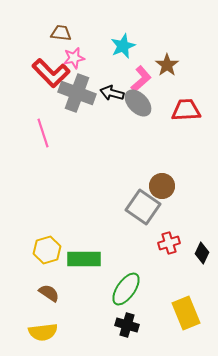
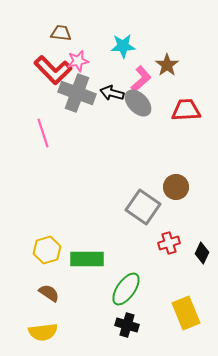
cyan star: rotated 20 degrees clockwise
pink star: moved 4 px right, 3 px down
red L-shape: moved 2 px right, 3 px up
brown circle: moved 14 px right, 1 px down
green rectangle: moved 3 px right
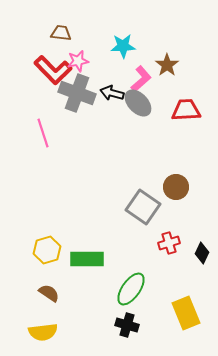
green ellipse: moved 5 px right
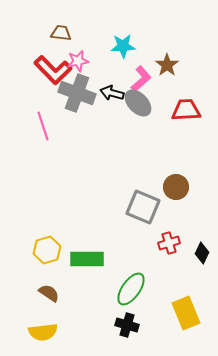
pink line: moved 7 px up
gray square: rotated 12 degrees counterclockwise
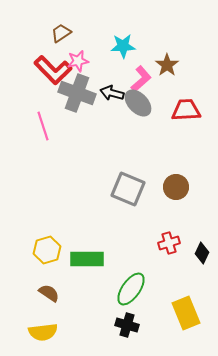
brown trapezoid: rotated 40 degrees counterclockwise
gray square: moved 15 px left, 18 px up
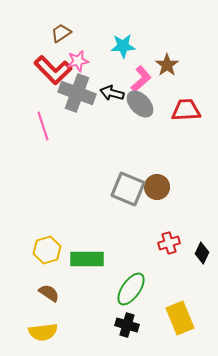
gray ellipse: moved 2 px right, 1 px down
brown circle: moved 19 px left
yellow rectangle: moved 6 px left, 5 px down
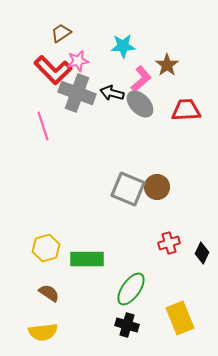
yellow hexagon: moved 1 px left, 2 px up
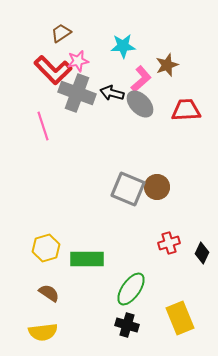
brown star: rotated 15 degrees clockwise
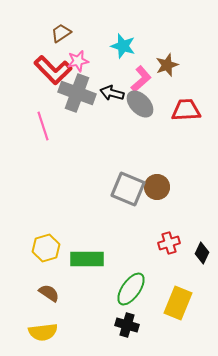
cyan star: rotated 20 degrees clockwise
yellow rectangle: moved 2 px left, 15 px up; rotated 44 degrees clockwise
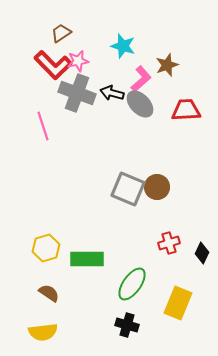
red L-shape: moved 5 px up
green ellipse: moved 1 px right, 5 px up
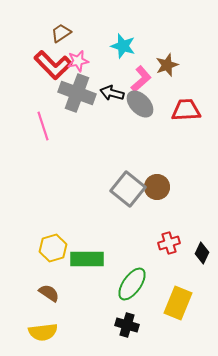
gray square: rotated 16 degrees clockwise
yellow hexagon: moved 7 px right
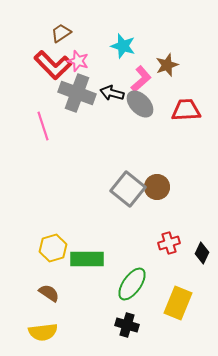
pink star: rotated 30 degrees clockwise
